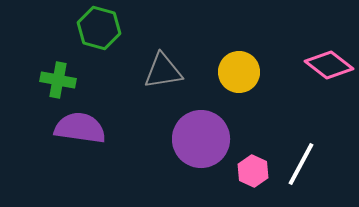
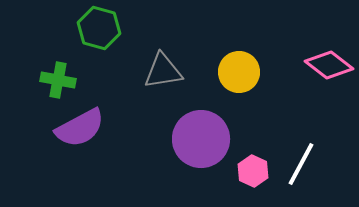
purple semicircle: rotated 144 degrees clockwise
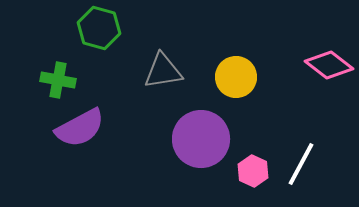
yellow circle: moved 3 px left, 5 px down
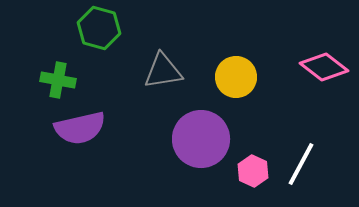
pink diamond: moved 5 px left, 2 px down
purple semicircle: rotated 15 degrees clockwise
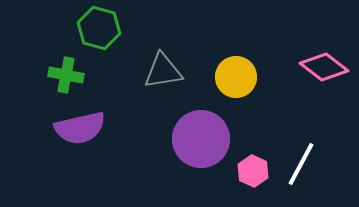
green cross: moved 8 px right, 5 px up
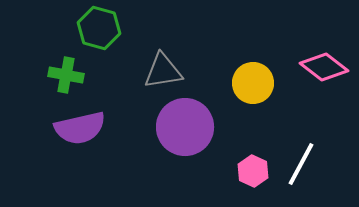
yellow circle: moved 17 px right, 6 px down
purple circle: moved 16 px left, 12 px up
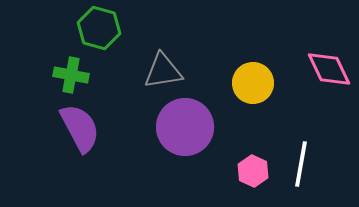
pink diamond: moved 5 px right, 2 px down; rotated 27 degrees clockwise
green cross: moved 5 px right
purple semicircle: rotated 105 degrees counterclockwise
white line: rotated 18 degrees counterclockwise
